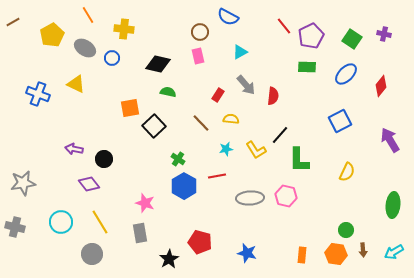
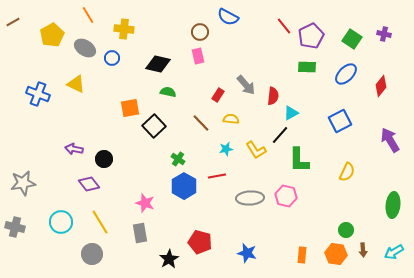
cyan triangle at (240, 52): moved 51 px right, 61 px down
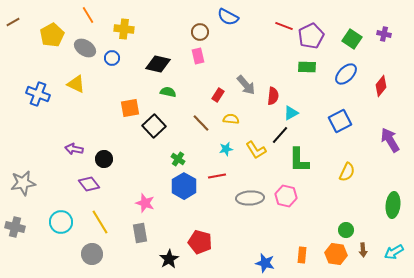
red line at (284, 26): rotated 30 degrees counterclockwise
blue star at (247, 253): moved 18 px right, 10 px down
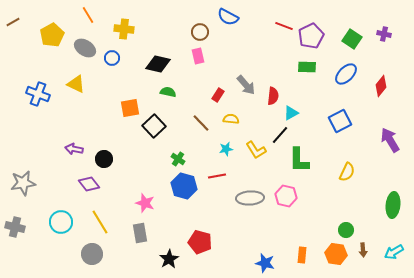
blue hexagon at (184, 186): rotated 15 degrees counterclockwise
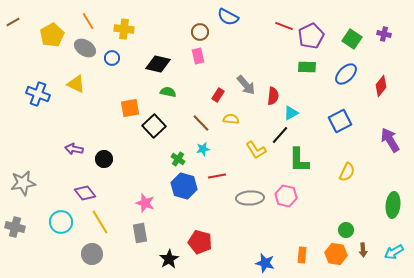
orange line at (88, 15): moved 6 px down
cyan star at (226, 149): moved 23 px left
purple diamond at (89, 184): moved 4 px left, 9 px down
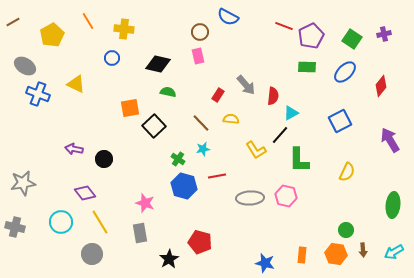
purple cross at (384, 34): rotated 24 degrees counterclockwise
gray ellipse at (85, 48): moved 60 px left, 18 px down
blue ellipse at (346, 74): moved 1 px left, 2 px up
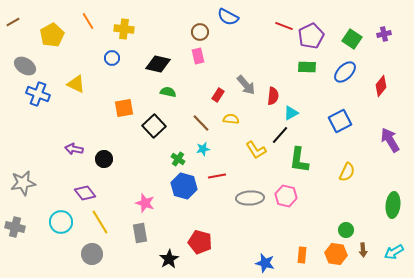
orange square at (130, 108): moved 6 px left
green L-shape at (299, 160): rotated 8 degrees clockwise
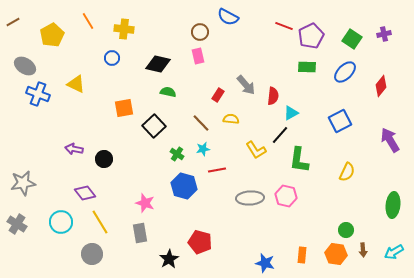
green cross at (178, 159): moved 1 px left, 5 px up
red line at (217, 176): moved 6 px up
gray cross at (15, 227): moved 2 px right, 3 px up; rotated 18 degrees clockwise
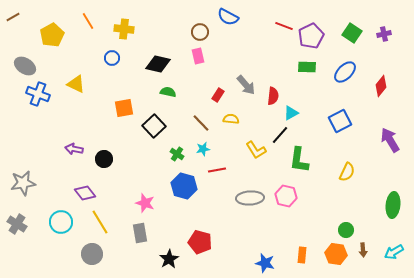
brown line at (13, 22): moved 5 px up
green square at (352, 39): moved 6 px up
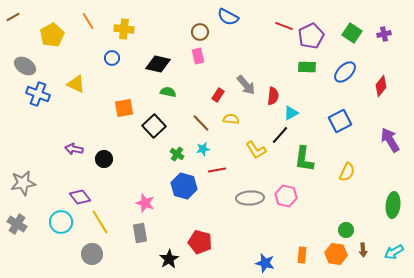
green L-shape at (299, 160): moved 5 px right, 1 px up
purple diamond at (85, 193): moved 5 px left, 4 px down
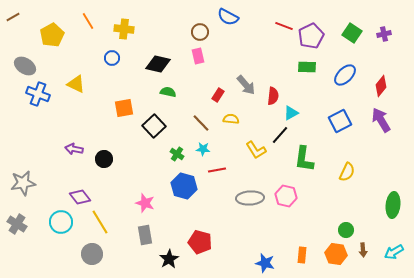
blue ellipse at (345, 72): moved 3 px down
purple arrow at (390, 140): moved 9 px left, 20 px up
cyan star at (203, 149): rotated 16 degrees clockwise
gray rectangle at (140, 233): moved 5 px right, 2 px down
